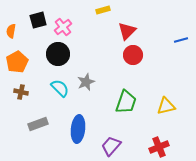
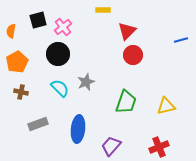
yellow rectangle: rotated 16 degrees clockwise
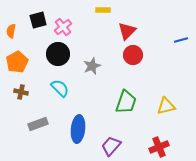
gray star: moved 6 px right, 16 px up
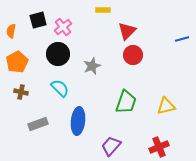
blue line: moved 1 px right, 1 px up
blue ellipse: moved 8 px up
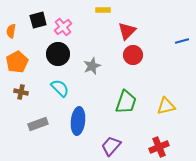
blue line: moved 2 px down
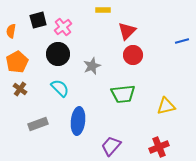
brown cross: moved 1 px left, 3 px up; rotated 24 degrees clockwise
green trapezoid: moved 3 px left, 8 px up; rotated 65 degrees clockwise
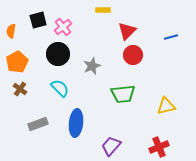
blue line: moved 11 px left, 4 px up
blue ellipse: moved 2 px left, 2 px down
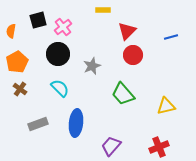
green trapezoid: rotated 55 degrees clockwise
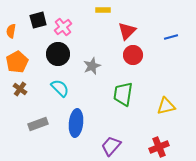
green trapezoid: rotated 50 degrees clockwise
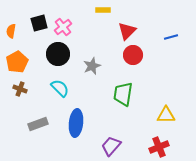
black square: moved 1 px right, 3 px down
brown cross: rotated 16 degrees counterclockwise
yellow triangle: moved 9 px down; rotated 12 degrees clockwise
